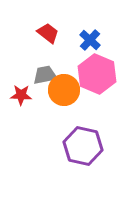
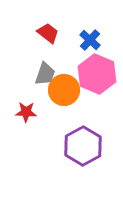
gray trapezoid: moved 1 px up; rotated 120 degrees clockwise
red star: moved 5 px right, 17 px down
purple hexagon: rotated 18 degrees clockwise
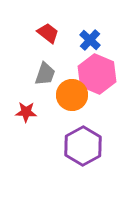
orange circle: moved 8 px right, 5 px down
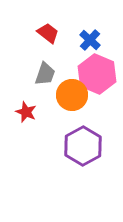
red star: rotated 20 degrees clockwise
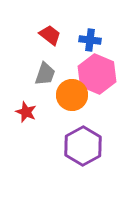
red trapezoid: moved 2 px right, 2 px down
blue cross: rotated 35 degrees counterclockwise
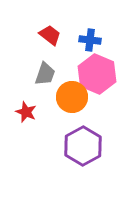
orange circle: moved 2 px down
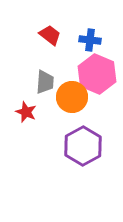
gray trapezoid: moved 8 px down; rotated 15 degrees counterclockwise
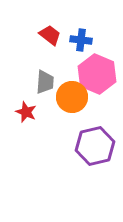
blue cross: moved 9 px left
purple hexagon: moved 12 px right; rotated 15 degrees clockwise
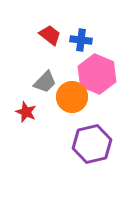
gray trapezoid: rotated 40 degrees clockwise
purple hexagon: moved 3 px left, 2 px up
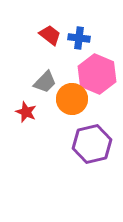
blue cross: moved 2 px left, 2 px up
orange circle: moved 2 px down
